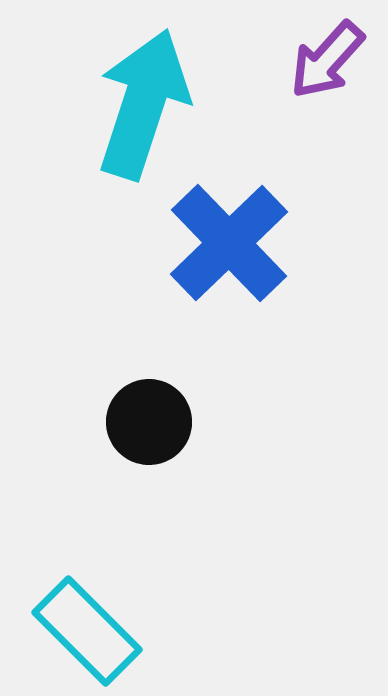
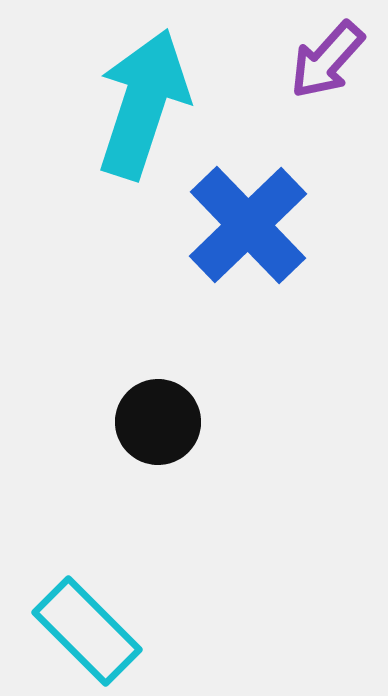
blue cross: moved 19 px right, 18 px up
black circle: moved 9 px right
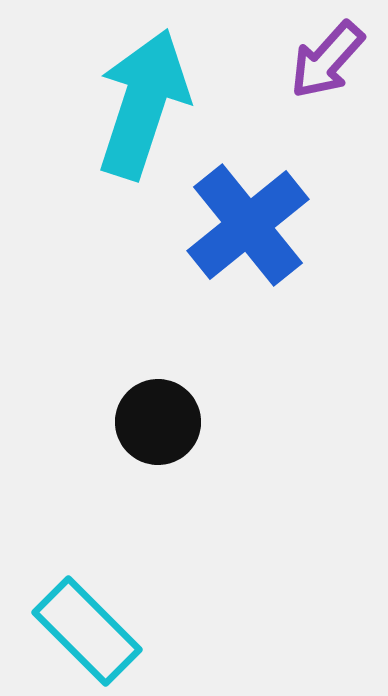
blue cross: rotated 5 degrees clockwise
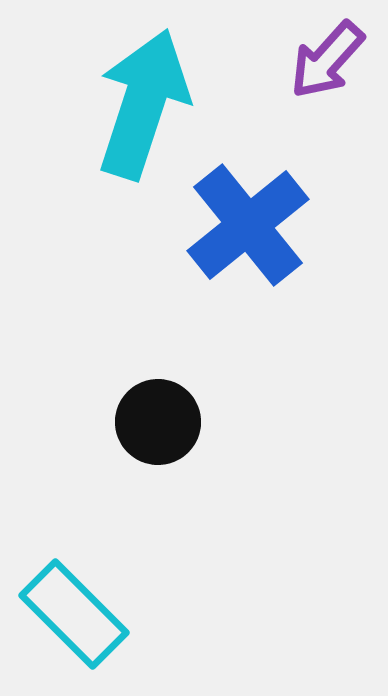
cyan rectangle: moved 13 px left, 17 px up
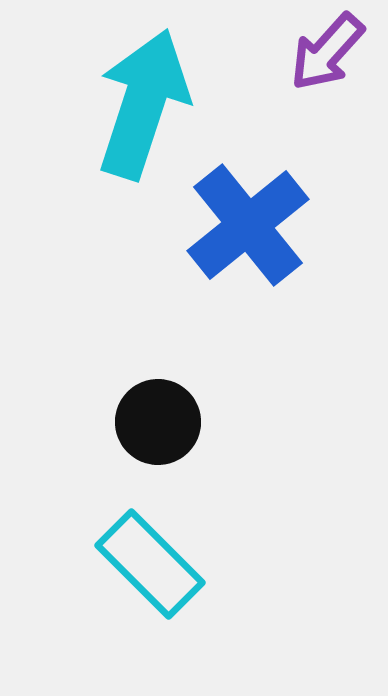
purple arrow: moved 8 px up
cyan rectangle: moved 76 px right, 50 px up
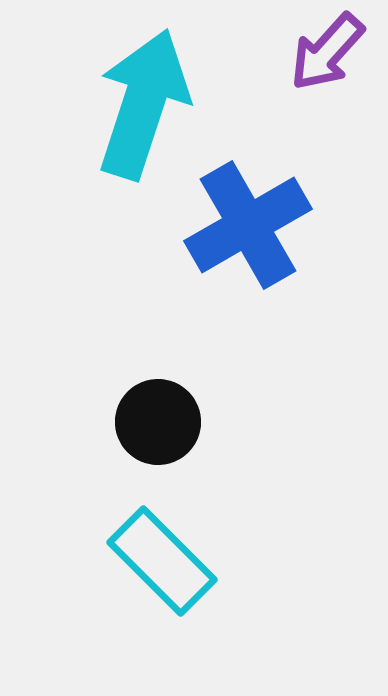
blue cross: rotated 9 degrees clockwise
cyan rectangle: moved 12 px right, 3 px up
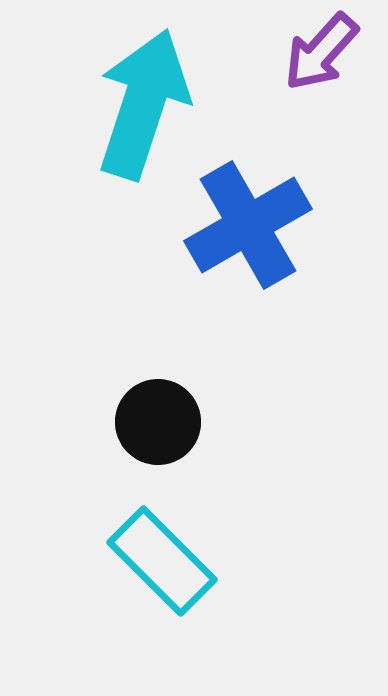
purple arrow: moved 6 px left
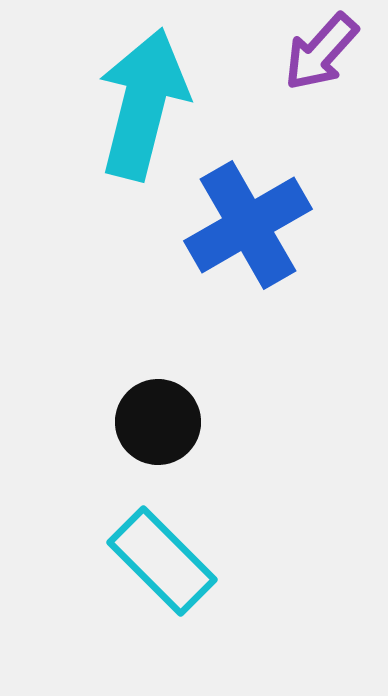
cyan arrow: rotated 4 degrees counterclockwise
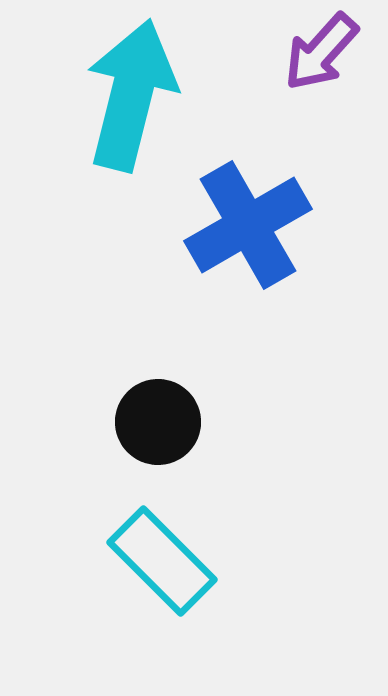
cyan arrow: moved 12 px left, 9 px up
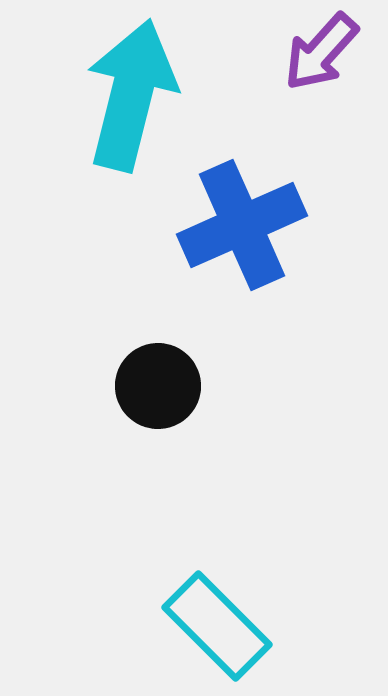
blue cross: moved 6 px left; rotated 6 degrees clockwise
black circle: moved 36 px up
cyan rectangle: moved 55 px right, 65 px down
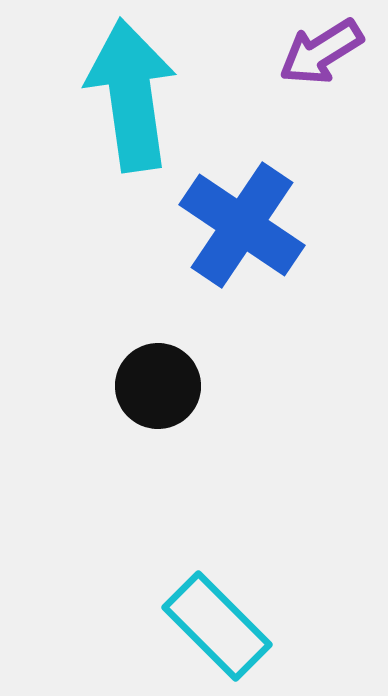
purple arrow: rotated 16 degrees clockwise
cyan arrow: rotated 22 degrees counterclockwise
blue cross: rotated 32 degrees counterclockwise
